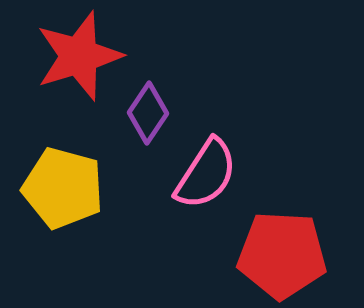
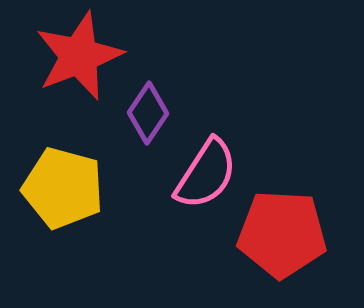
red star: rotated 4 degrees counterclockwise
red pentagon: moved 21 px up
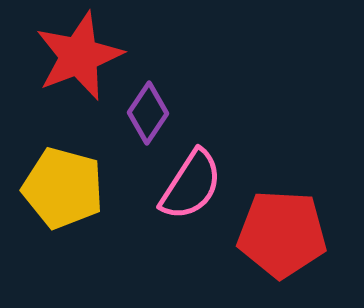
pink semicircle: moved 15 px left, 11 px down
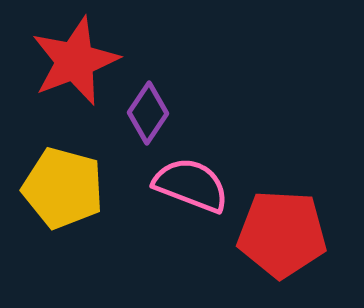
red star: moved 4 px left, 5 px down
pink semicircle: rotated 102 degrees counterclockwise
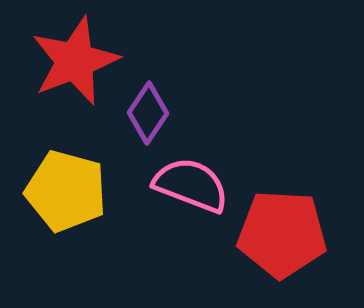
yellow pentagon: moved 3 px right, 3 px down
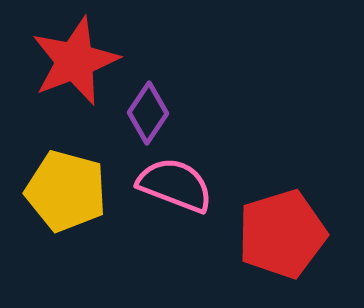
pink semicircle: moved 16 px left
red pentagon: rotated 20 degrees counterclockwise
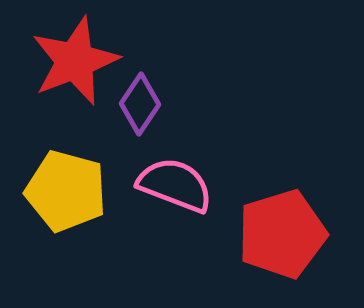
purple diamond: moved 8 px left, 9 px up
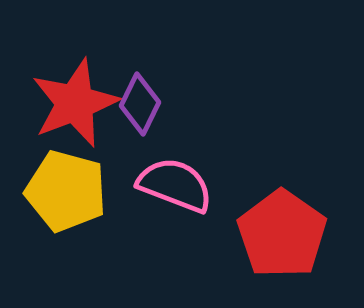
red star: moved 42 px down
purple diamond: rotated 8 degrees counterclockwise
red pentagon: rotated 20 degrees counterclockwise
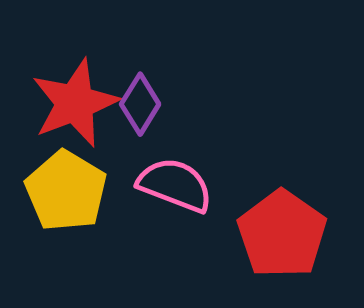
purple diamond: rotated 6 degrees clockwise
yellow pentagon: rotated 16 degrees clockwise
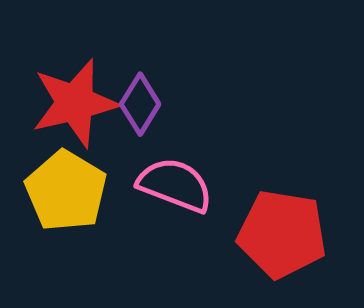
red star: rotated 8 degrees clockwise
red pentagon: rotated 26 degrees counterclockwise
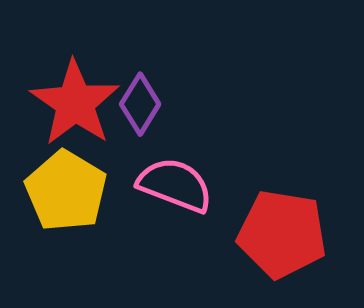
red star: rotated 24 degrees counterclockwise
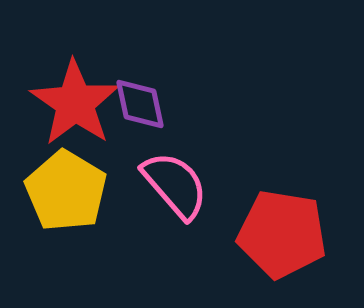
purple diamond: rotated 44 degrees counterclockwise
pink semicircle: rotated 28 degrees clockwise
